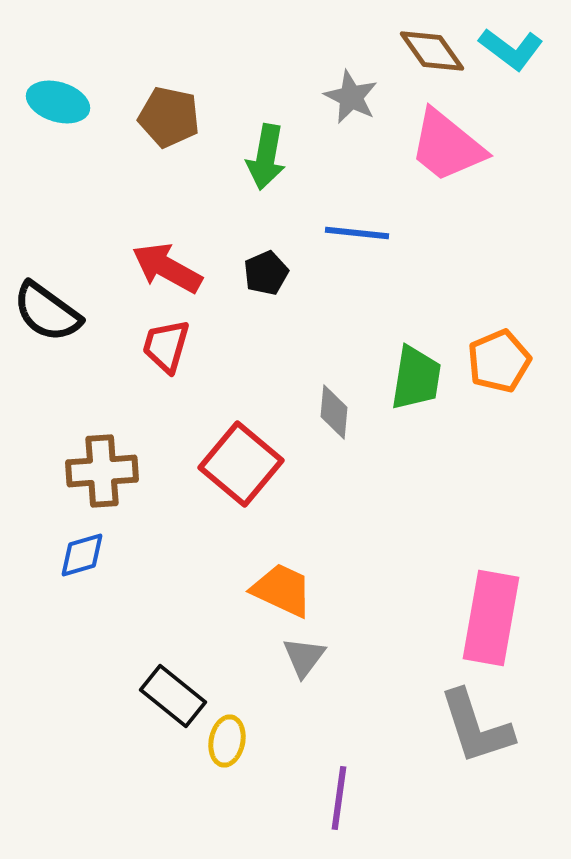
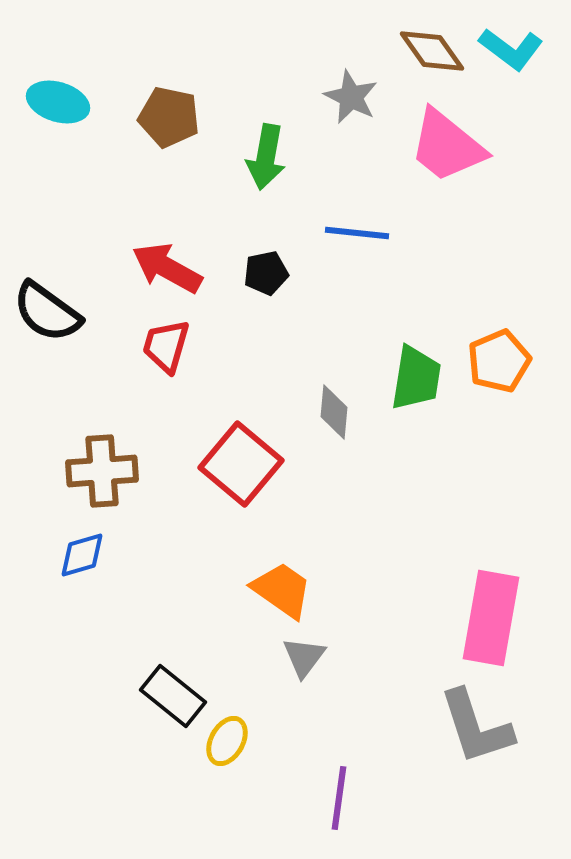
black pentagon: rotated 12 degrees clockwise
orange trapezoid: rotated 10 degrees clockwise
yellow ellipse: rotated 18 degrees clockwise
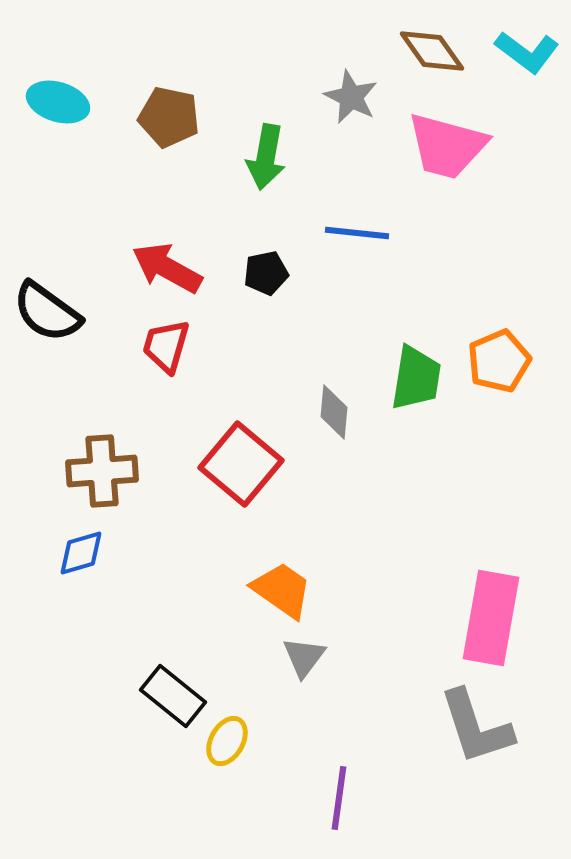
cyan L-shape: moved 16 px right, 3 px down
pink trapezoid: rotated 24 degrees counterclockwise
blue diamond: moved 1 px left, 2 px up
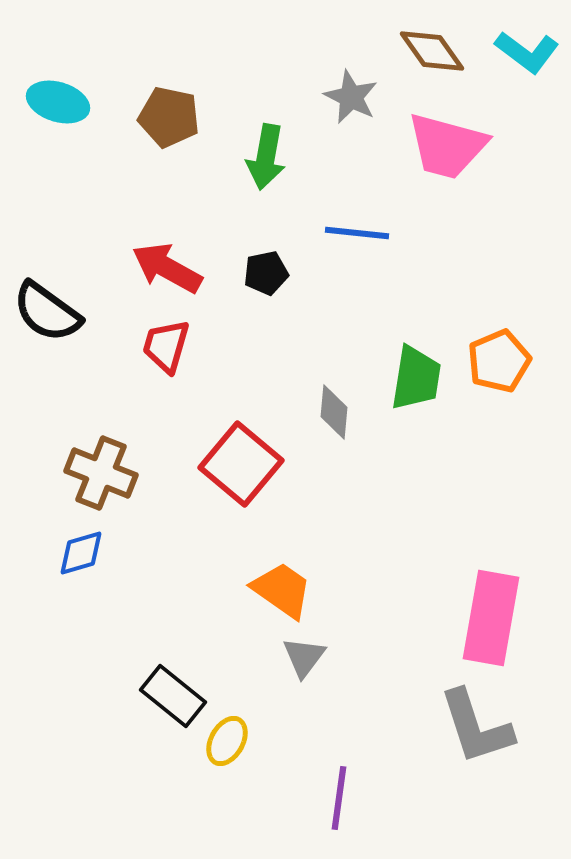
brown cross: moved 1 px left, 2 px down; rotated 26 degrees clockwise
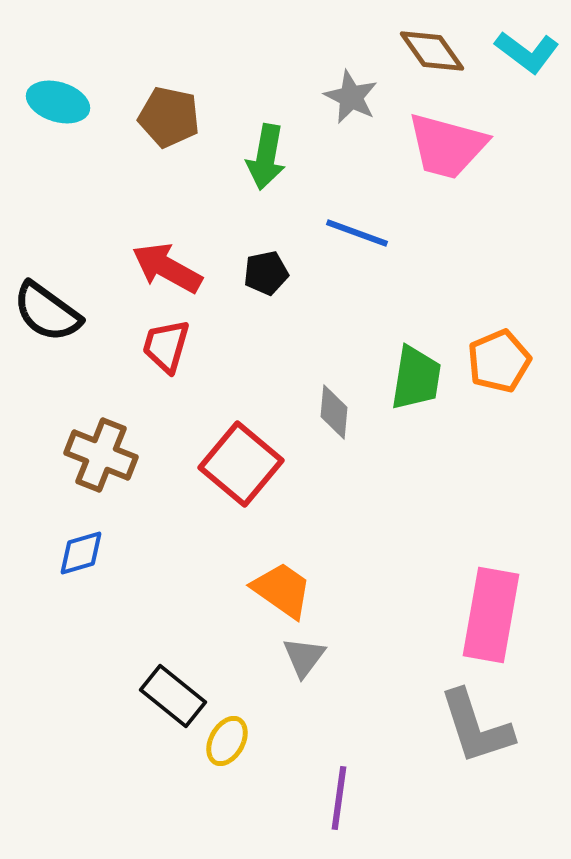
blue line: rotated 14 degrees clockwise
brown cross: moved 18 px up
pink rectangle: moved 3 px up
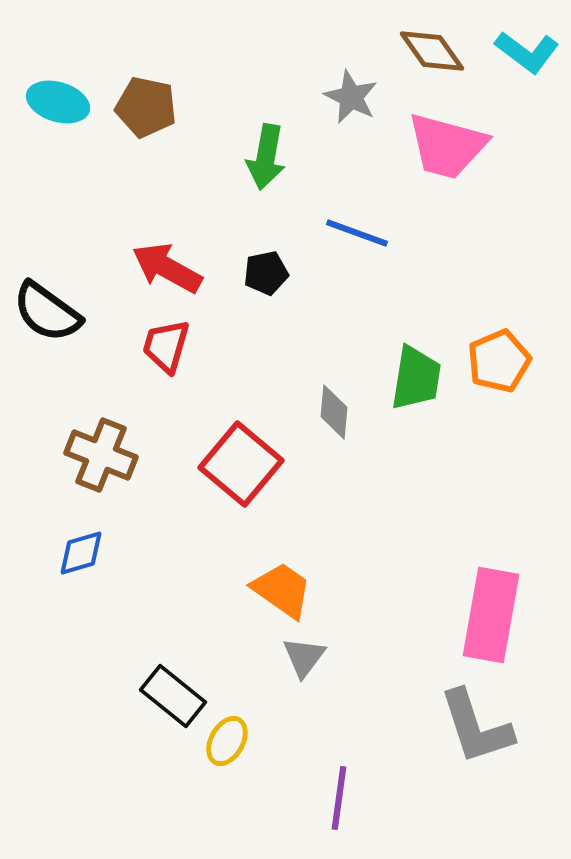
brown pentagon: moved 23 px left, 10 px up
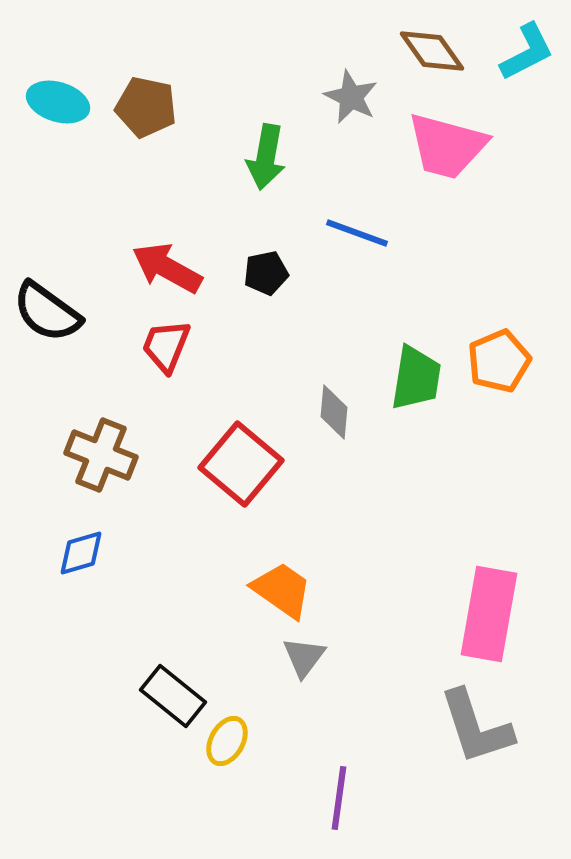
cyan L-shape: rotated 64 degrees counterclockwise
red trapezoid: rotated 6 degrees clockwise
pink rectangle: moved 2 px left, 1 px up
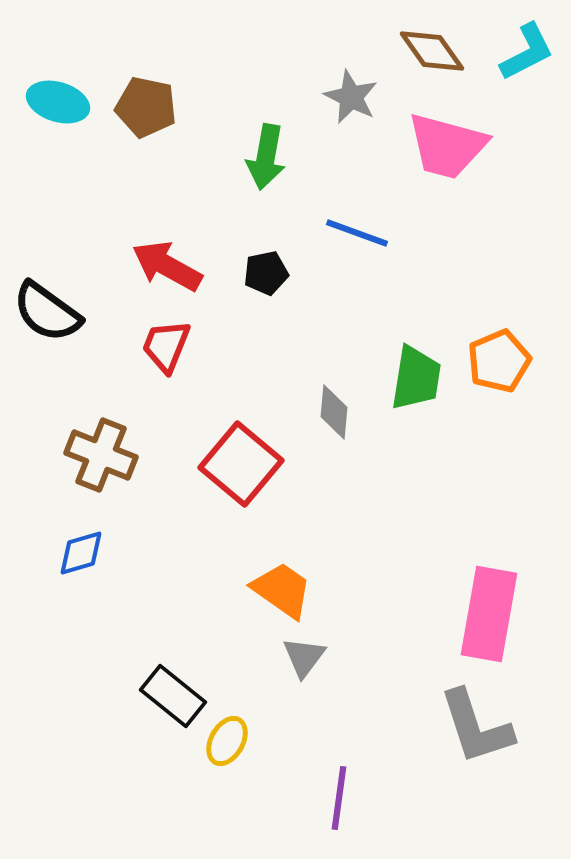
red arrow: moved 2 px up
